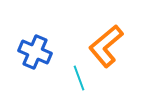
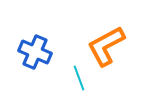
orange L-shape: rotated 12 degrees clockwise
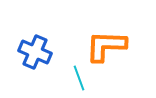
orange L-shape: rotated 30 degrees clockwise
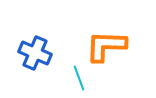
blue cross: moved 1 px down
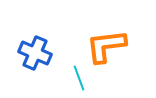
orange L-shape: rotated 9 degrees counterclockwise
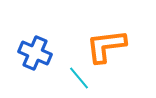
cyan line: rotated 20 degrees counterclockwise
